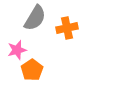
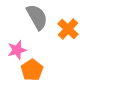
gray semicircle: moved 2 px right, 1 px up; rotated 60 degrees counterclockwise
orange cross: moved 1 px right, 1 px down; rotated 35 degrees counterclockwise
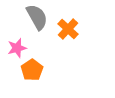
pink star: moved 2 px up
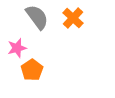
gray semicircle: rotated 8 degrees counterclockwise
orange cross: moved 5 px right, 11 px up
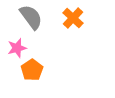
gray semicircle: moved 6 px left
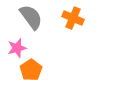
orange cross: rotated 20 degrees counterclockwise
orange pentagon: moved 1 px left
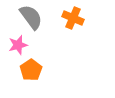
pink star: moved 1 px right, 3 px up
